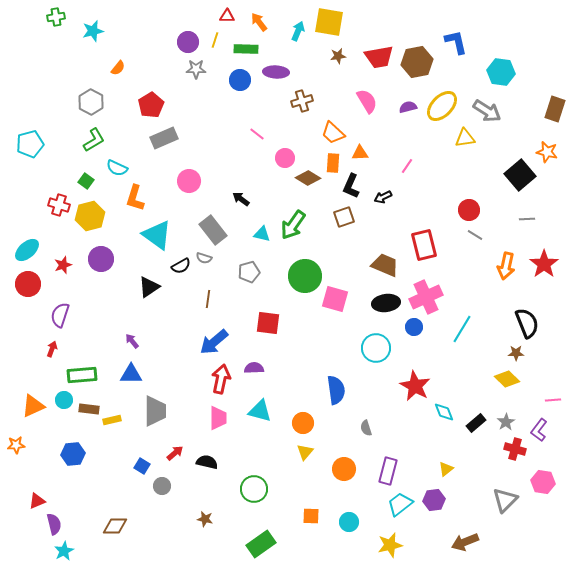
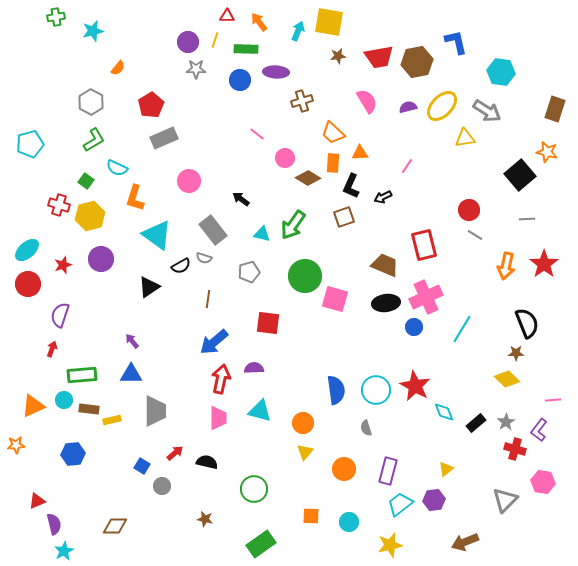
cyan circle at (376, 348): moved 42 px down
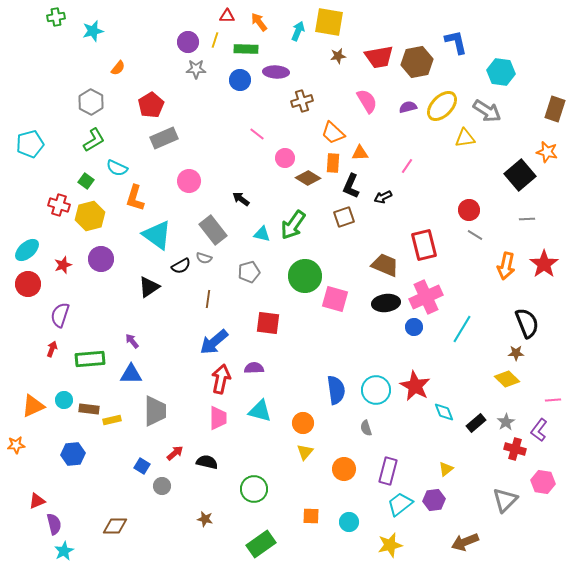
green rectangle at (82, 375): moved 8 px right, 16 px up
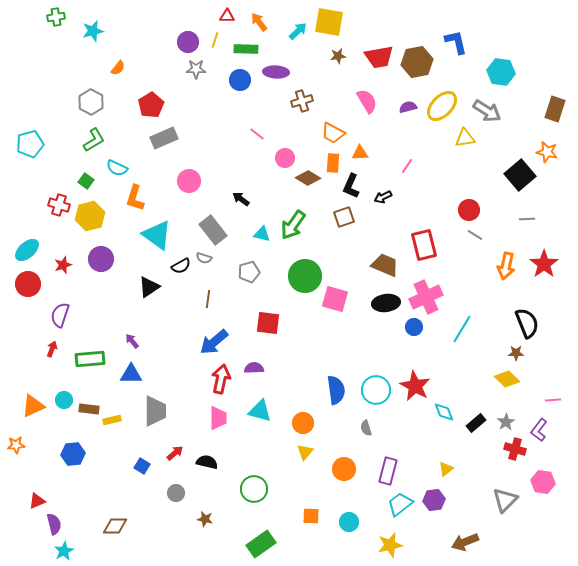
cyan arrow at (298, 31): rotated 24 degrees clockwise
orange trapezoid at (333, 133): rotated 15 degrees counterclockwise
gray circle at (162, 486): moved 14 px right, 7 px down
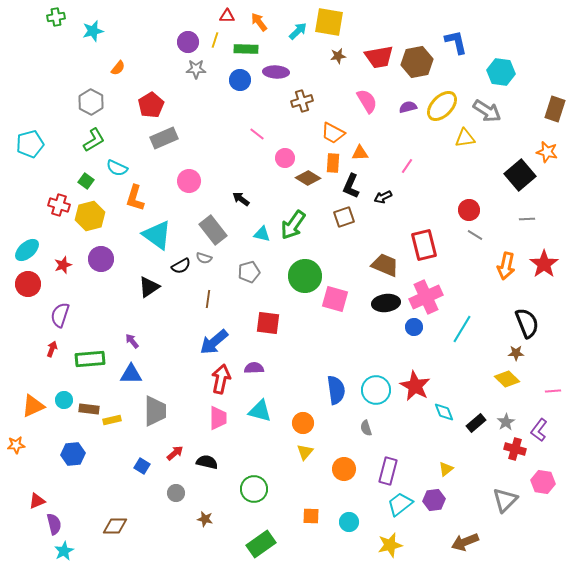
pink line at (553, 400): moved 9 px up
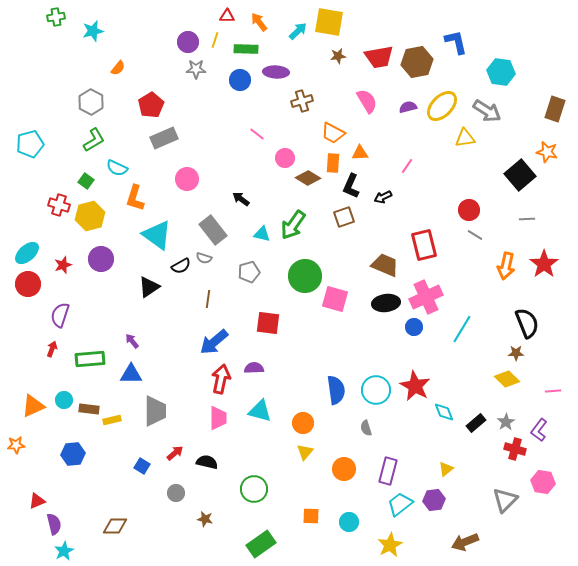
pink circle at (189, 181): moved 2 px left, 2 px up
cyan ellipse at (27, 250): moved 3 px down
yellow star at (390, 545): rotated 15 degrees counterclockwise
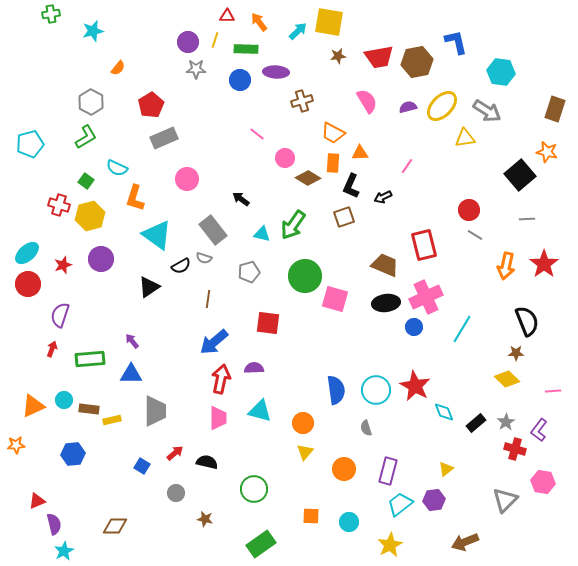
green cross at (56, 17): moved 5 px left, 3 px up
green L-shape at (94, 140): moved 8 px left, 3 px up
black semicircle at (527, 323): moved 2 px up
